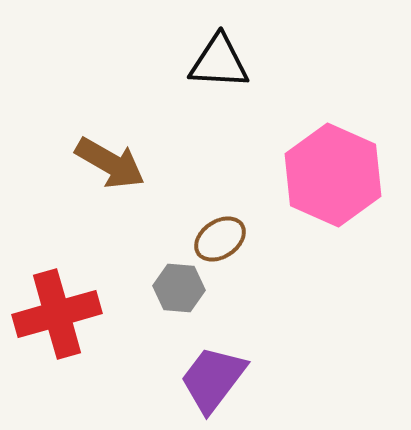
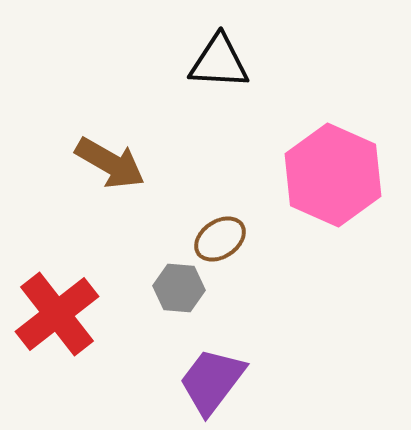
red cross: rotated 22 degrees counterclockwise
purple trapezoid: moved 1 px left, 2 px down
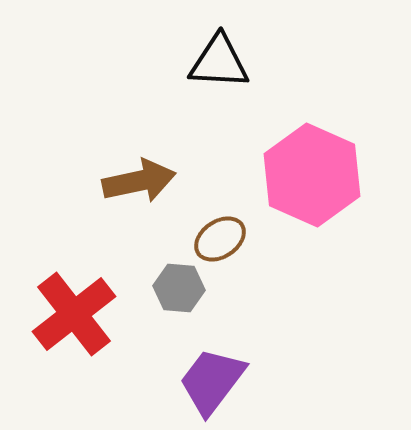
brown arrow: moved 29 px right, 18 px down; rotated 42 degrees counterclockwise
pink hexagon: moved 21 px left
red cross: moved 17 px right
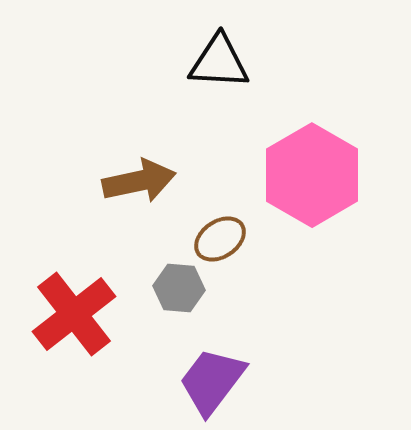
pink hexagon: rotated 6 degrees clockwise
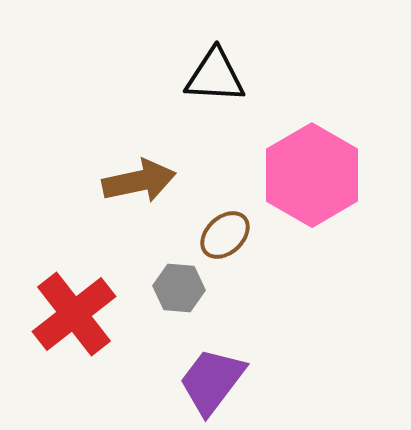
black triangle: moved 4 px left, 14 px down
brown ellipse: moved 5 px right, 4 px up; rotated 9 degrees counterclockwise
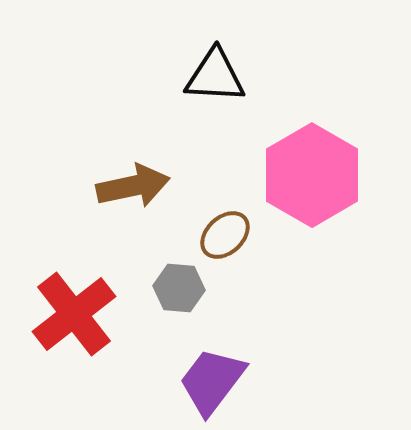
brown arrow: moved 6 px left, 5 px down
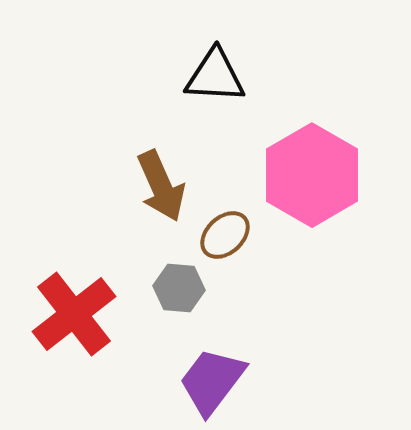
brown arrow: moved 28 px right; rotated 78 degrees clockwise
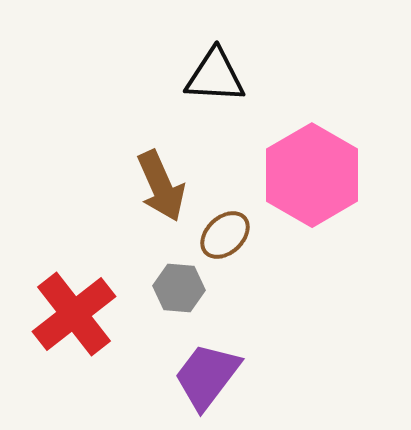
purple trapezoid: moved 5 px left, 5 px up
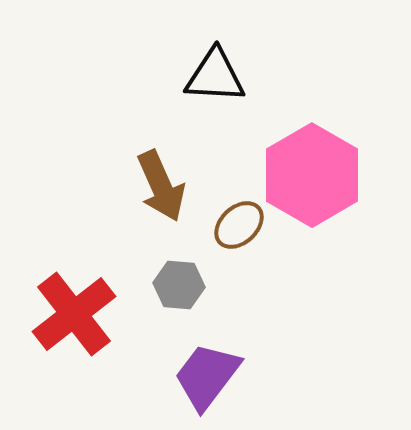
brown ellipse: moved 14 px right, 10 px up
gray hexagon: moved 3 px up
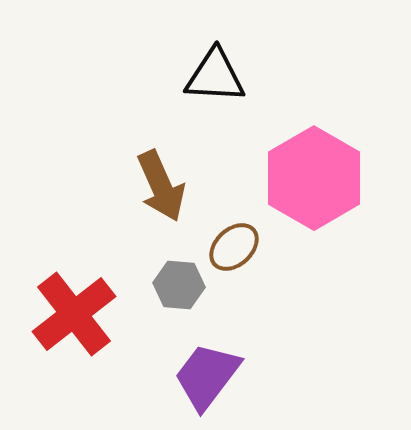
pink hexagon: moved 2 px right, 3 px down
brown ellipse: moved 5 px left, 22 px down
